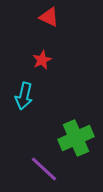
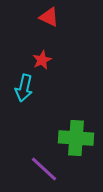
cyan arrow: moved 8 px up
green cross: rotated 28 degrees clockwise
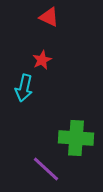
purple line: moved 2 px right
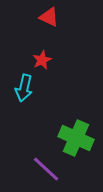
green cross: rotated 20 degrees clockwise
